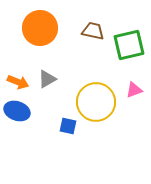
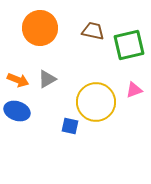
orange arrow: moved 2 px up
blue square: moved 2 px right
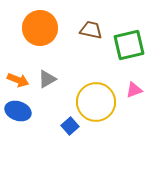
brown trapezoid: moved 2 px left, 1 px up
blue ellipse: moved 1 px right
blue square: rotated 36 degrees clockwise
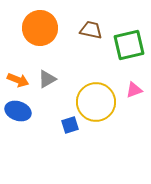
blue square: moved 1 px up; rotated 24 degrees clockwise
